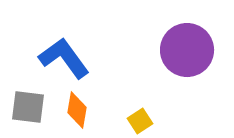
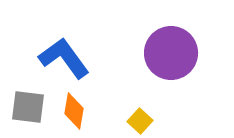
purple circle: moved 16 px left, 3 px down
orange diamond: moved 3 px left, 1 px down
yellow square: rotated 15 degrees counterclockwise
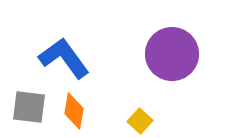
purple circle: moved 1 px right, 1 px down
gray square: moved 1 px right
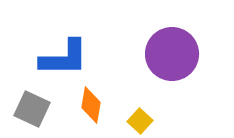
blue L-shape: rotated 126 degrees clockwise
gray square: moved 3 px right, 2 px down; rotated 18 degrees clockwise
orange diamond: moved 17 px right, 6 px up
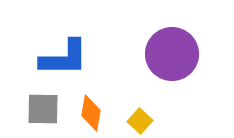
orange diamond: moved 8 px down
gray square: moved 11 px right; rotated 24 degrees counterclockwise
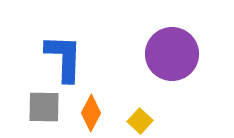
blue L-shape: rotated 88 degrees counterclockwise
gray square: moved 1 px right, 2 px up
orange diamond: rotated 18 degrees clockwise
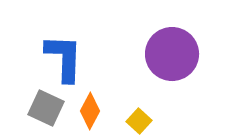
gray square: moved 2 px right, 1 px down; rotated 24 degrees clockwise
orange diamond: moved 1 px left, 2 px up
yellow square: moved 1 px left
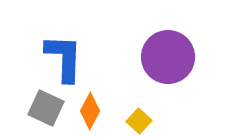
purple circle: moved 4 px left, 3 px down
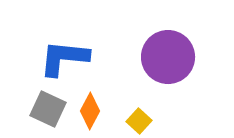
blue L-shape: rotated 86 degrees counterclockwise
gray square: moved 2 px right, 1 px down
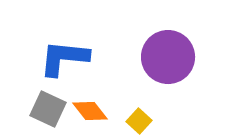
orange diamond: rotated 66 degrees counterclockwise
